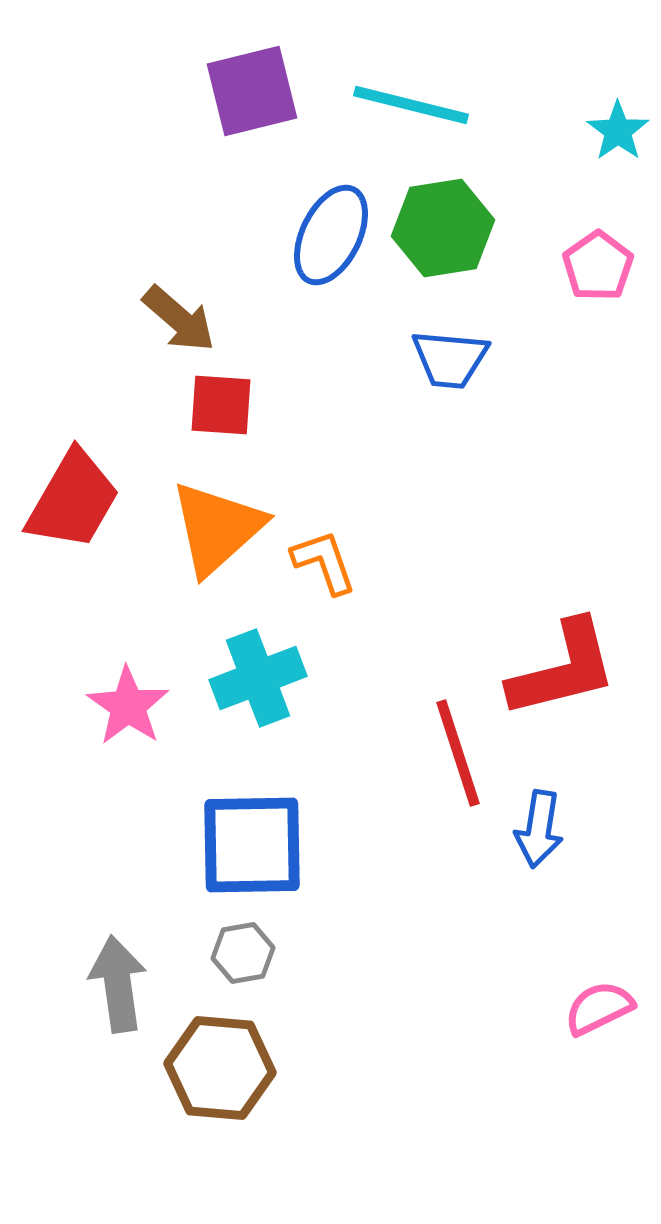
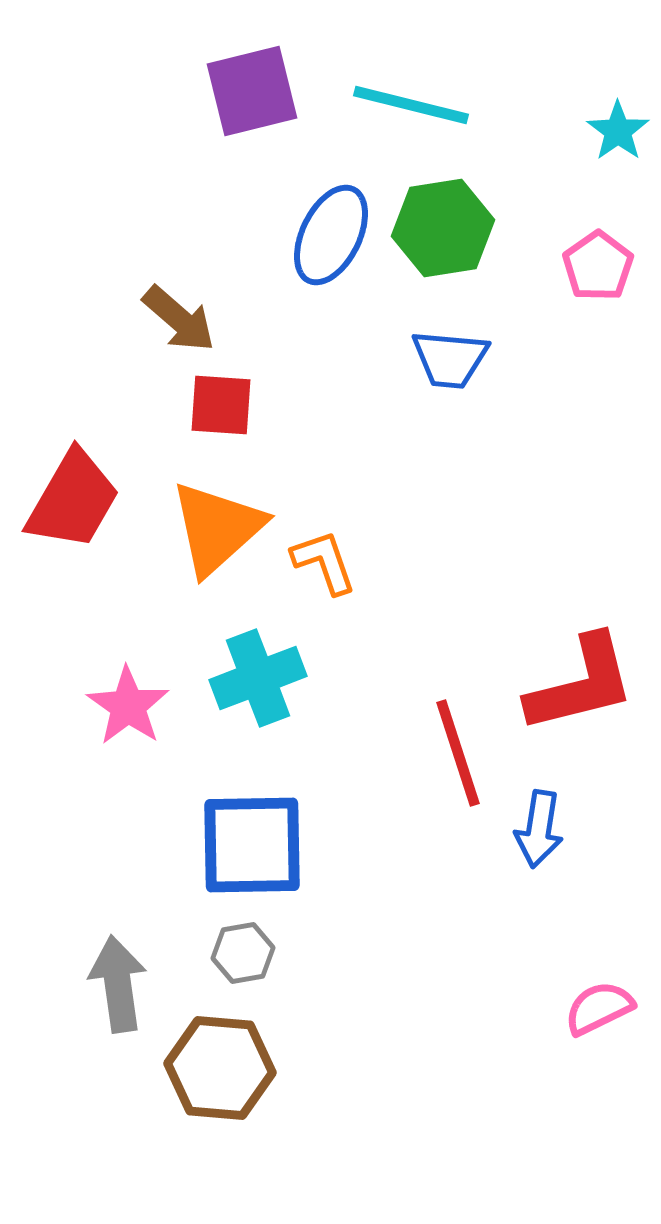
red L-shape: moved 18 px right, 15 px down
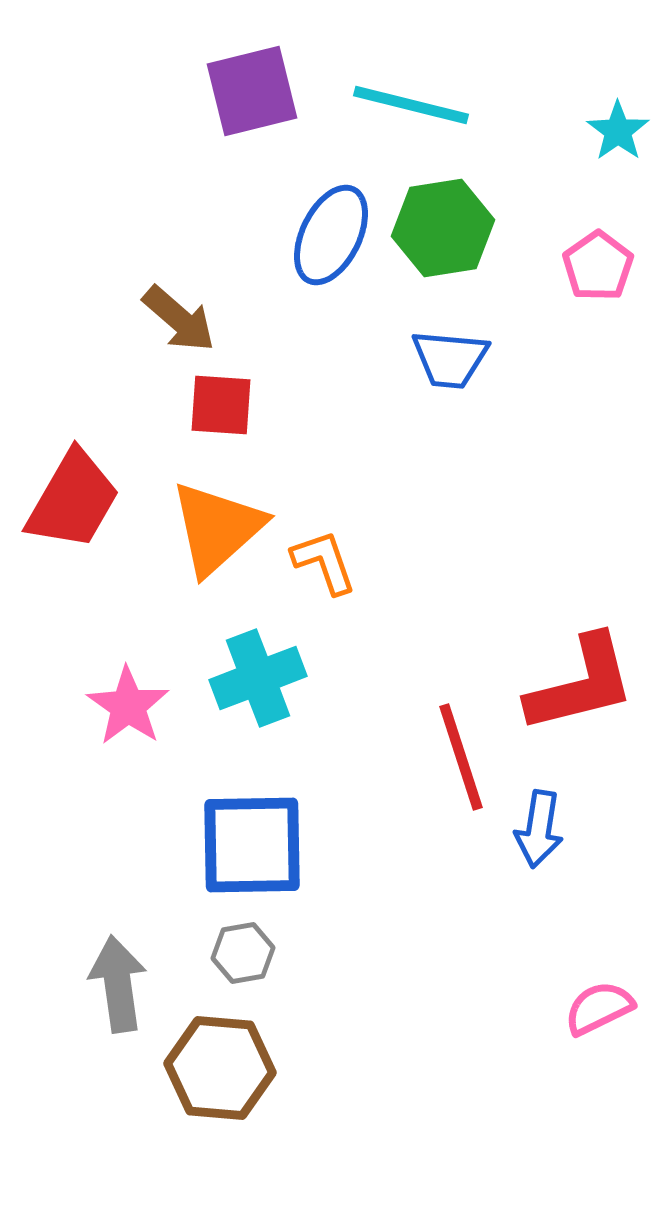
red line: moved 3 px right, 4 px down
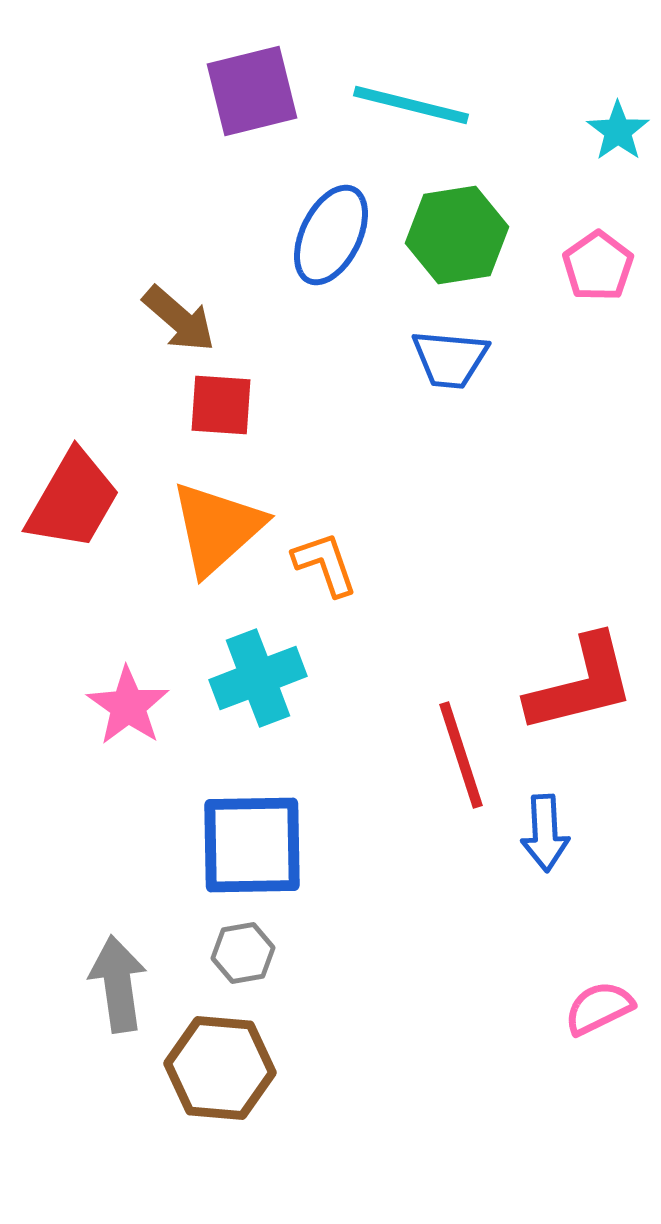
green hexagon: moved 14 px right, 7 px down
orange L-shape: moved 1 px right, 2 px down
red line: moved 2 px up
blue arrow: moved 6 px right, 4 px down; rotated 12 degrees counterclockwise
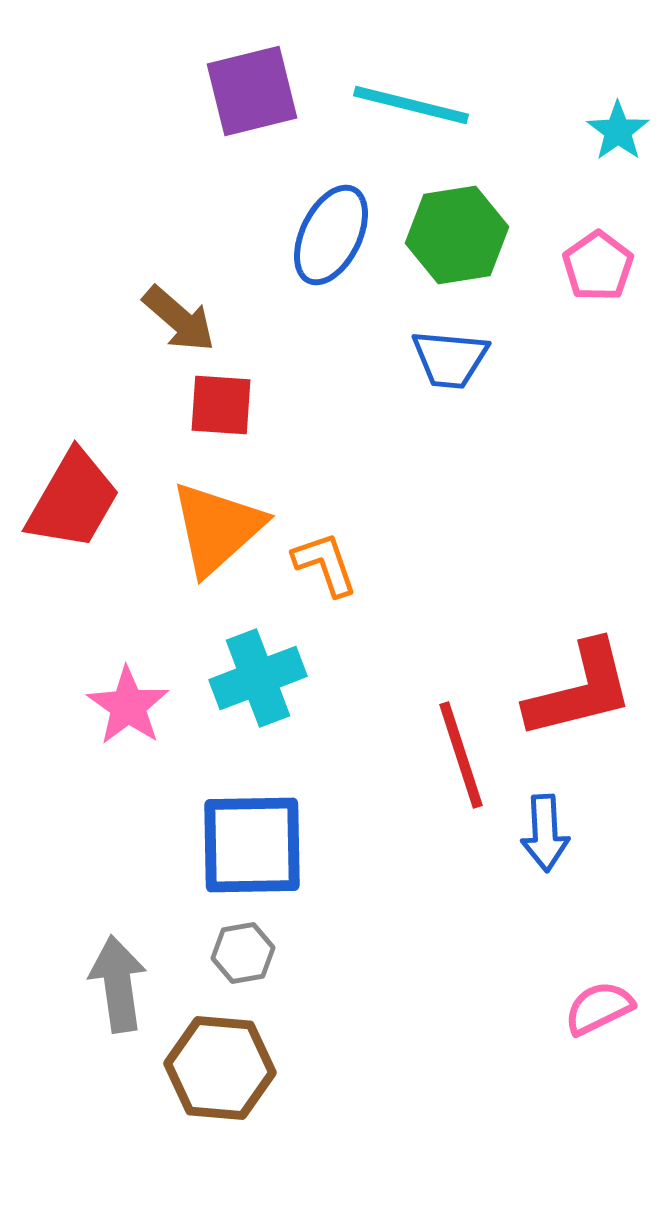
red L-shape: moved 1 px left, 6 px down
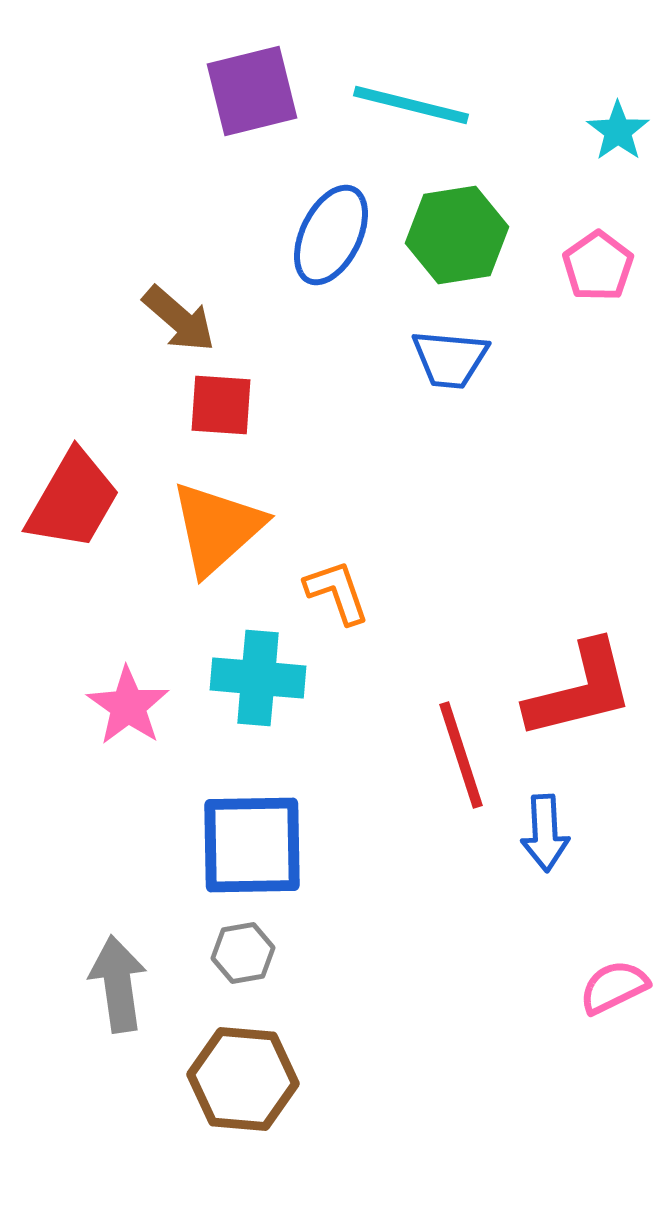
orange L-shape: moved 12 px right, 28 px down
cyan cross: rotated 26 degrees clockwise
pink semicircle: moved 15 px right, 21 px up
brown hexagon: moved 23 px right, 11 px down
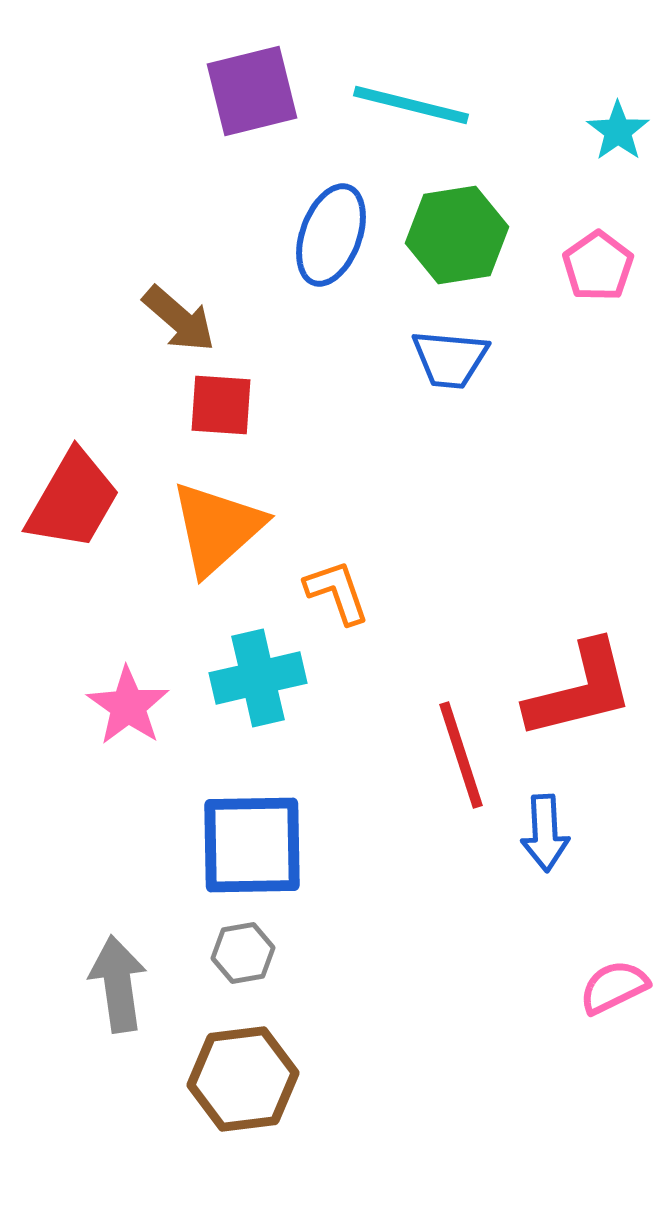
blue ellipse: rotated 6 degrees counterclockwise
cyan cross: rotated 18 degrees counterclockwise
brown hexagon: rotated 12 degrees counterclockwise
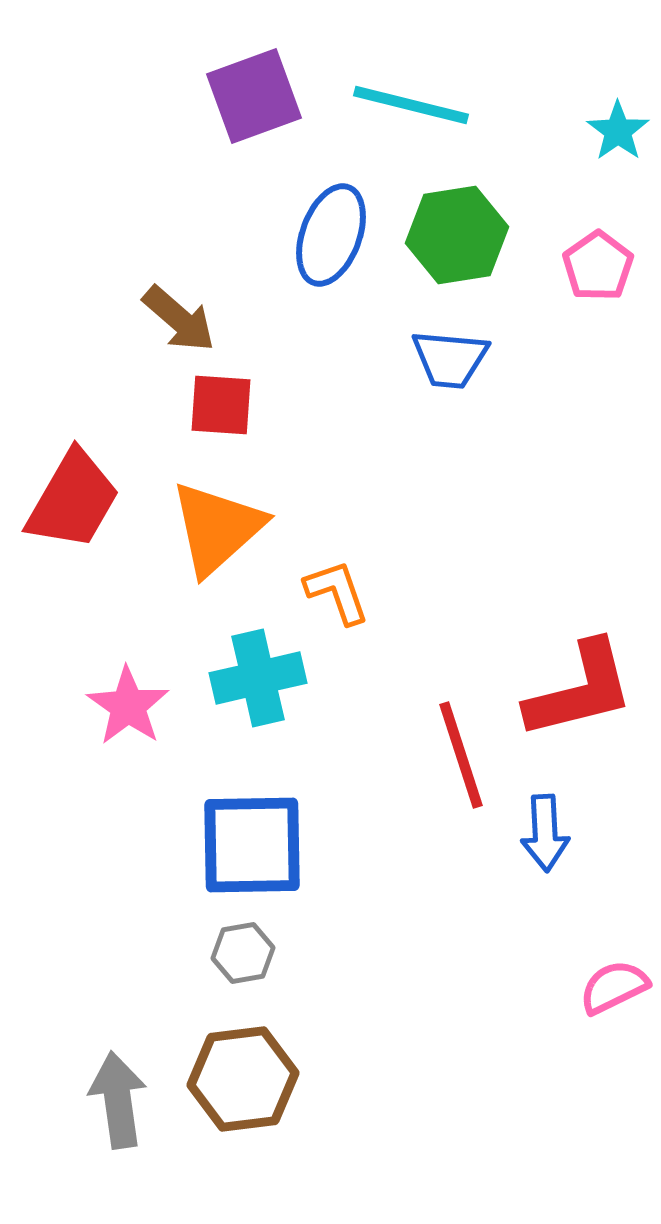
purple square: moved 2 px right, 5 px down; rotated 6 degrees counterclockwise
gray arrow: moved 116 px down
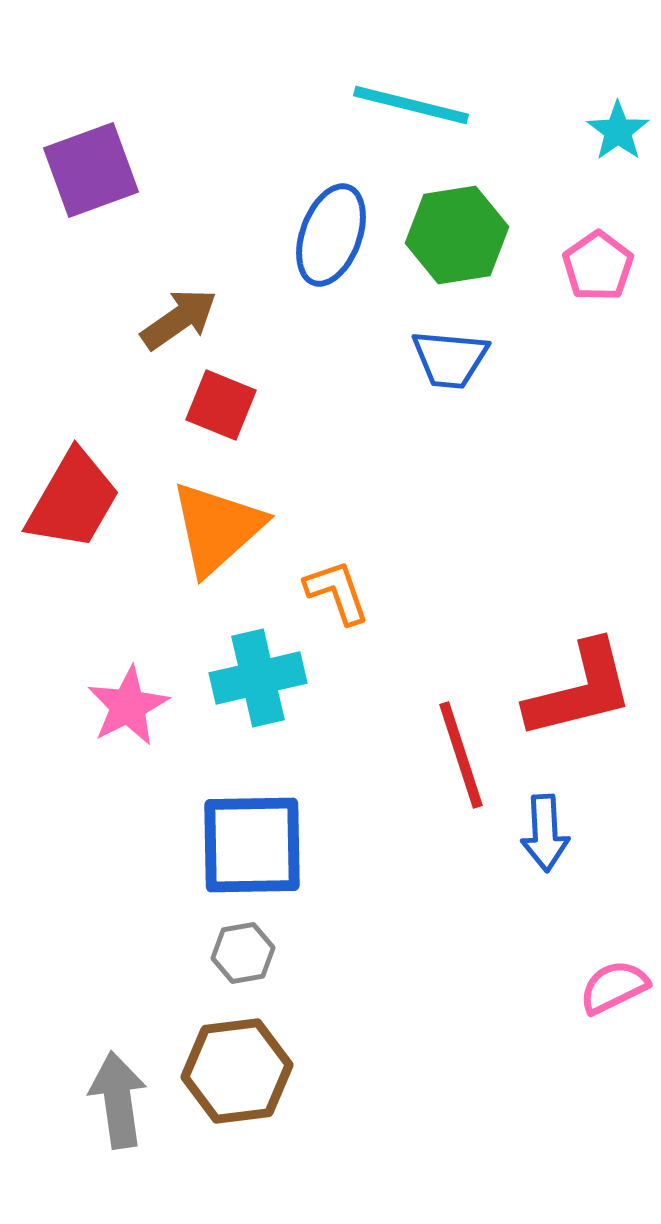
purple square: moved 163 px left, 74 px down
brown arrow: rotated 76 degrees counterclockwise
red square: rotated 18 degrees clockwise
pink star: rotated 10 degrees clockwise
brown hexagon: moved 6 px left, 8 px up
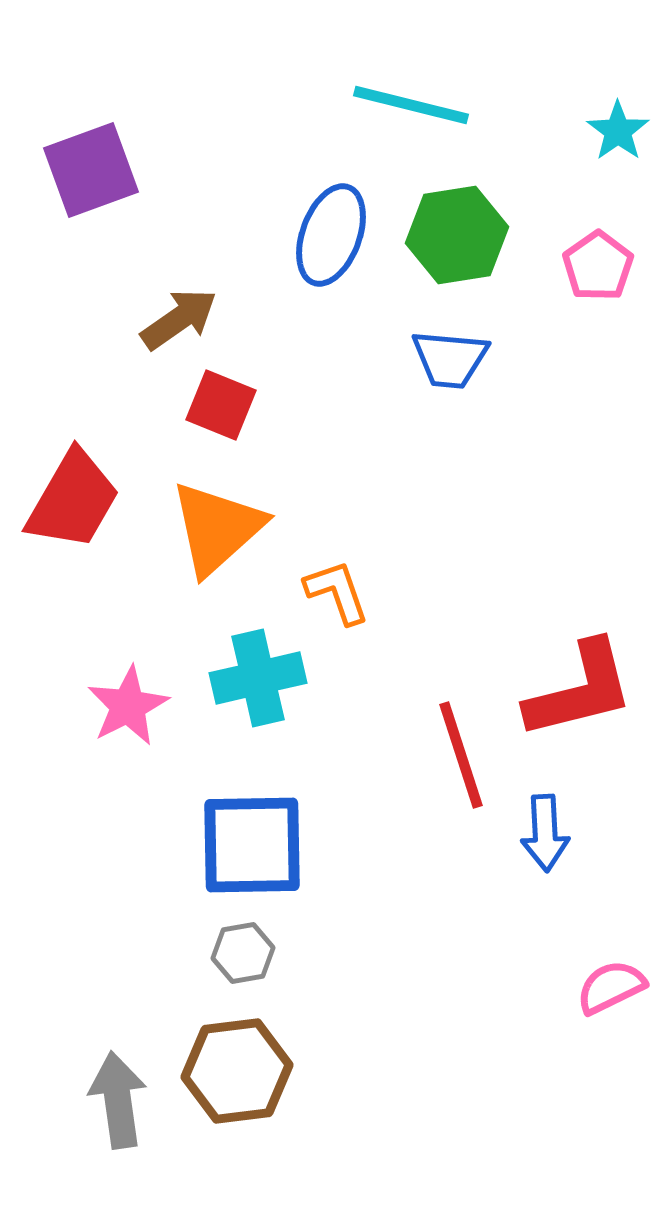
pink semicircle: moved 3 px left
